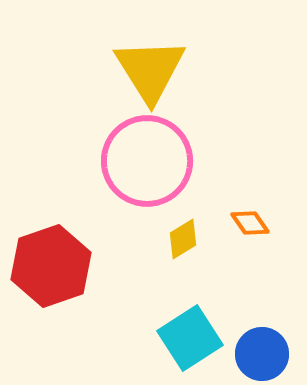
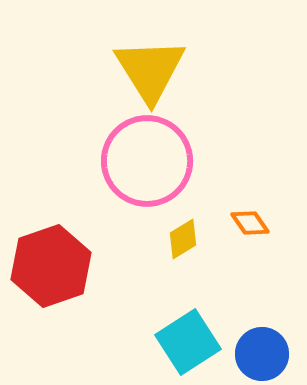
cyan square: moved 2 px left, 4 px down
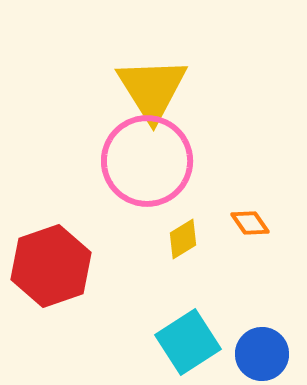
yellow triangle: moved 2 px right, 19 px down
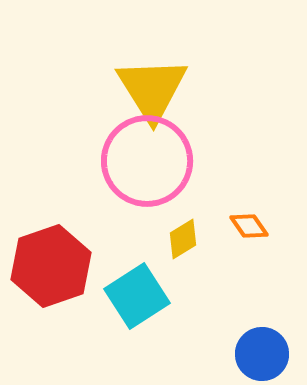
orange diamond: moved 1 px left, 3 px down
cyan square: moved 51 px left, 46 px up
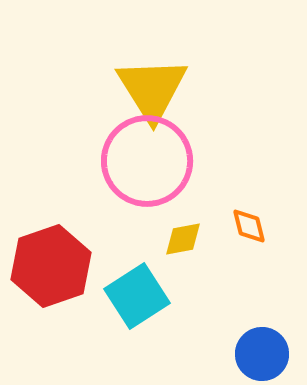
orange diamond: rotated 21 degrees clockwise
yellow diamond: rotated 21 degrees clockwise
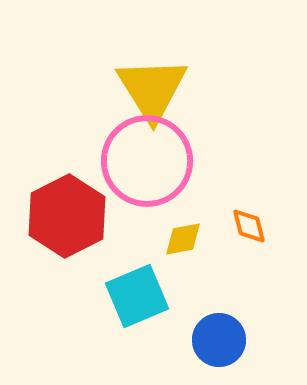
red hexagon: moved 16 px right, 50 px up; rotated 8 degrees counterclockwise
cyan square: rotated 10 degrees clockwise
blue circle: moved 43 px left, 14 px up
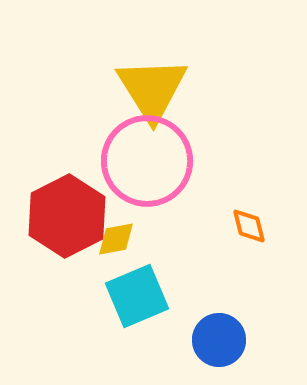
yellow diamond: moved 67 px left
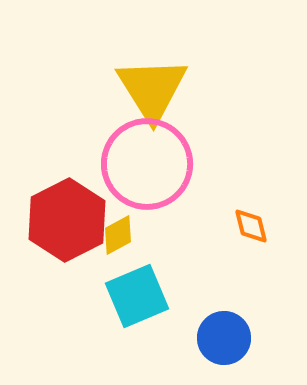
pink circle: moved 3 px down
red hexagon: moved 4 px down
orange diamond: moved 2 px right
yellow diamond: moved 2 px right, 4 px up; rotated 18 degrees counterclockwise
blue circle: moved 5 px right, 2 px up
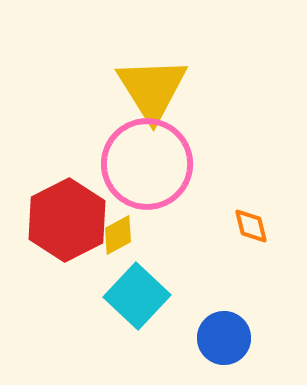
cyan square: rotated 24 degrees counterclockwise
